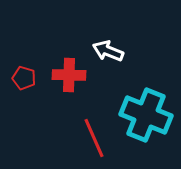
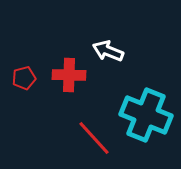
red pentagon: rotated 30 degrees counterclockwise
red line: rotated 18 degrees counterclockwise
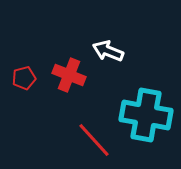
red cross: rotated 20 degrees clockwise
cyan cross: rotated 12 degrees counterclockwise
red line: moved 2 px down
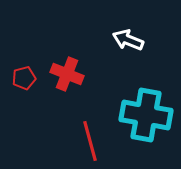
white arrow: moved 20 px right, 11 px up
red cross: moved 2 px left, 1 px up
red line: moved 4 px left, 1 px down; rotated 27 degrees clockwise
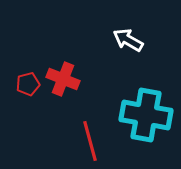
white arrow: rotated 8 degrees clockwise
red cross: moved 4 px left, 5 px down
red pentagon: moved 4 px right, 6 px down
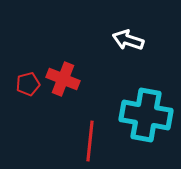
white arrow: rotated 12 degrees counterclockwise
red line: rotated 21 degrees clockwise
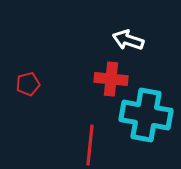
red cross: moved 48 px right; rotated 16 degrees counterclockwise
red line: moved 4 px down
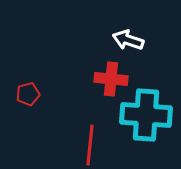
red pentagon: moved 10 px down
cyan cross: rotated 6 degrees counterclockwise
